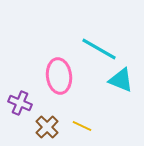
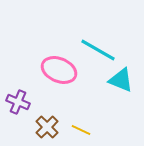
cyan line: moved 1 px left, 1 px down
pink ellipse: moved 6 px up; rotated 60 degrees counterclockwise
purple cross: moved 2 px left, 1 px up
yellow line: moved 1 px left, 4 px down
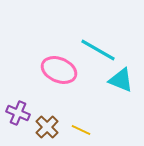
purple cross: moved 11 px down
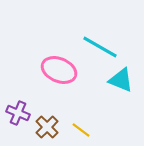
cyan line: moved 2 px right, 3 px up
yellow line: rotated 12 degrees clockwise
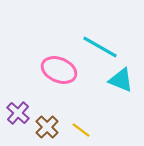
purple cross: rotated 20 degrees clockwise
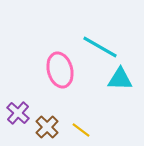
pink ellipse: moved 1 px right; rotated 52 degrees clockwise
cyan triangle: moved 1 px left, 1 px up; rotated 20 degrees counterclockwise
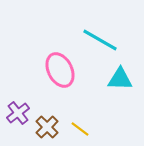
cyan line: moved 7 px up
pink ellipse: rotated 12 degrees counterclockwise
purple cross: rotated 10 degrees clockwise
yellow line: moved 1 px left, 1 px up
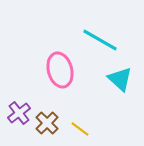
pink ellipse: rotated 12 degrees clockwise
cyan triangle: rotated 40 degrees clockwise
purple cross: moved 1 px right
brown cross: moved 4 px up
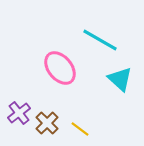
pink ellipse: moved 2 px up; rotated 24 degrees counterclockwise
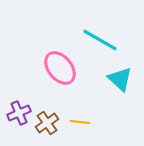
purple cross: rotated 15 degrees clockwise
brown cross: rotated 10 degrees clockwise
yellow line: moved 7 px up; rotated 30 degrees counterclockwise
